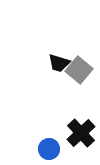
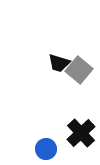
blue circle: moved 3 px left
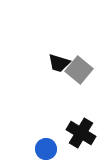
black cross: rotated 16 degrees counterclockwise
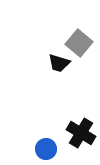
gray square: moved 27 px up
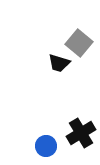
black cross: rotated 28 degrees clockwise
blue circle: moved 3 px up
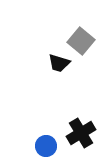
gray square: moved 2 px right, 2 px up
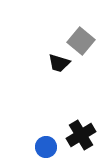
black cross: moved 2 px down
blue circle: moved 1 px down
